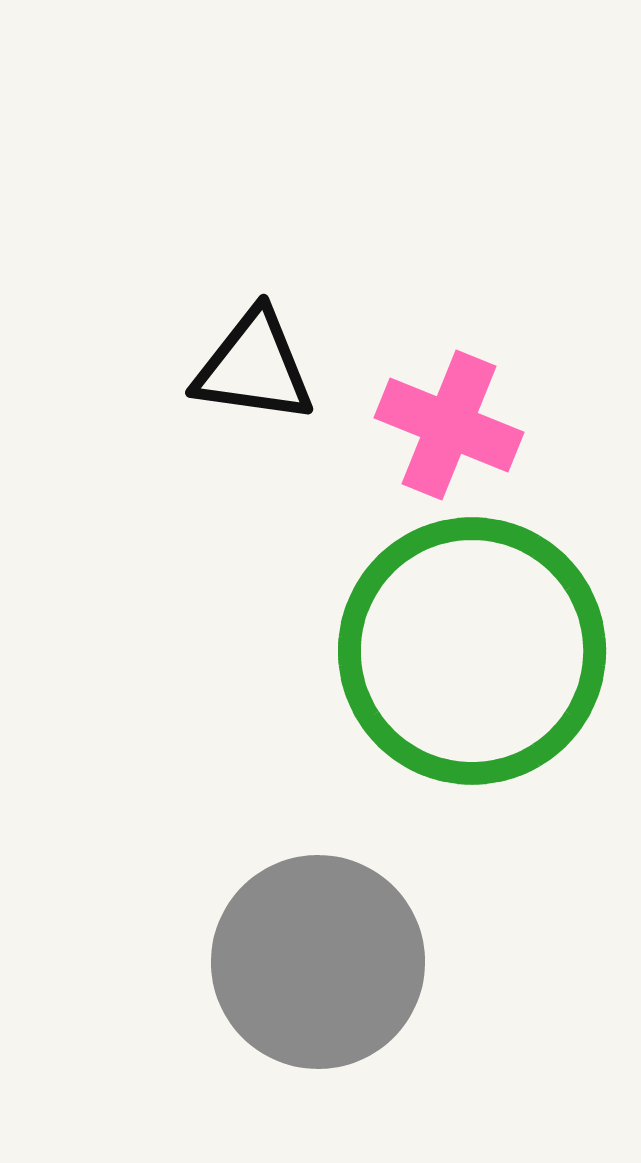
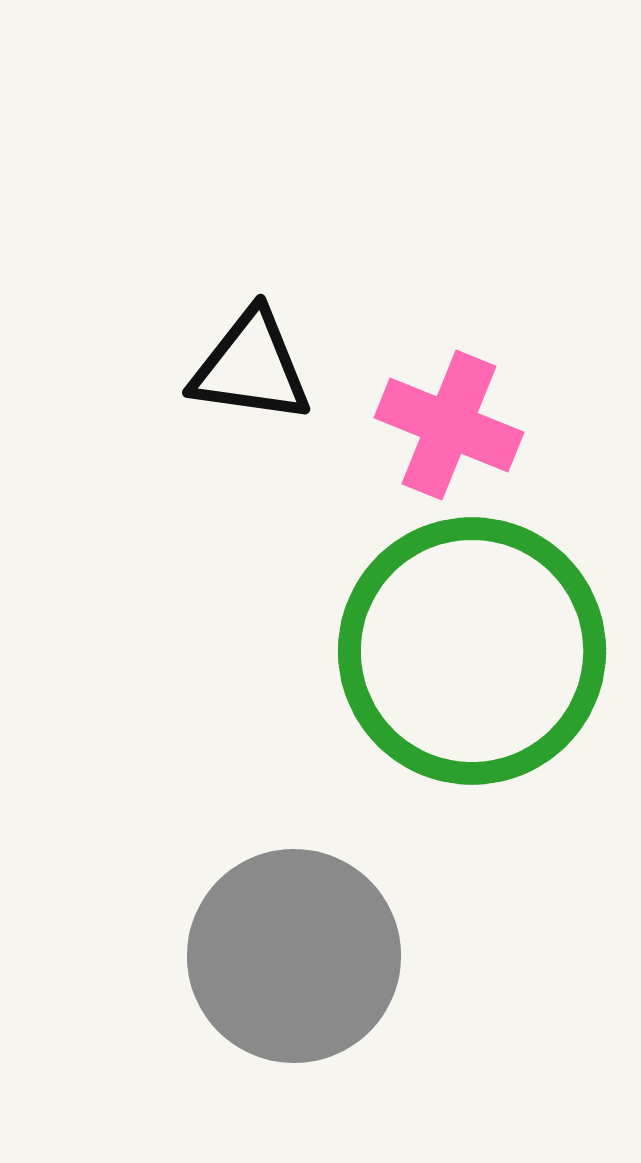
black triangle: moved 3 px left
gray circle: moved 24 px left, 6 px up
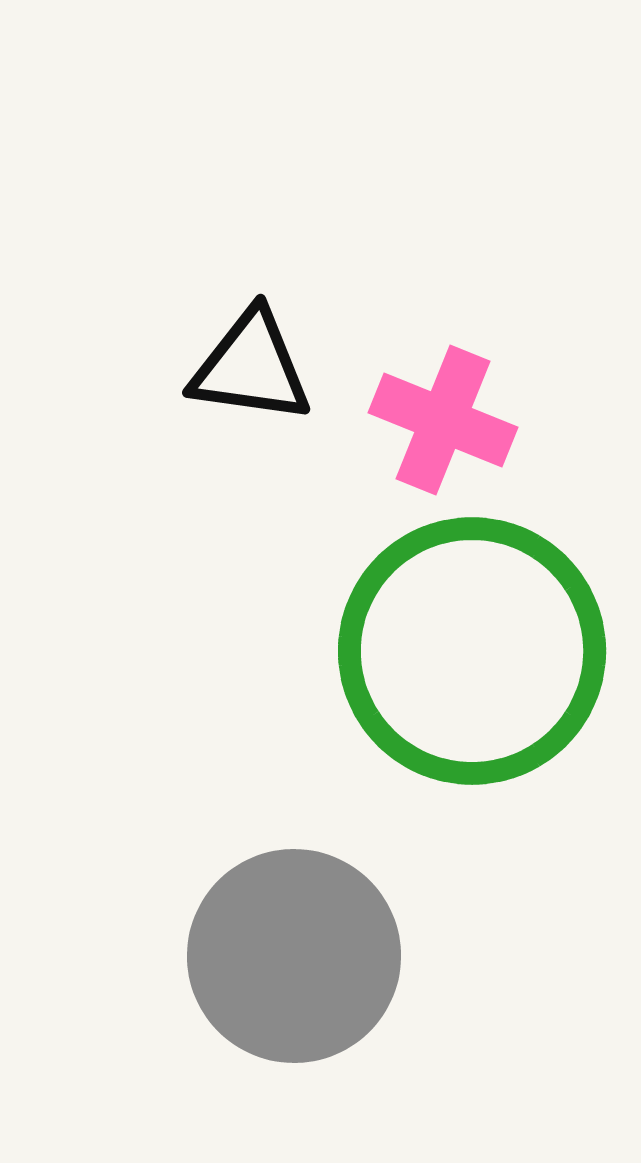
pink cross: moved 6 px left, 5 px up
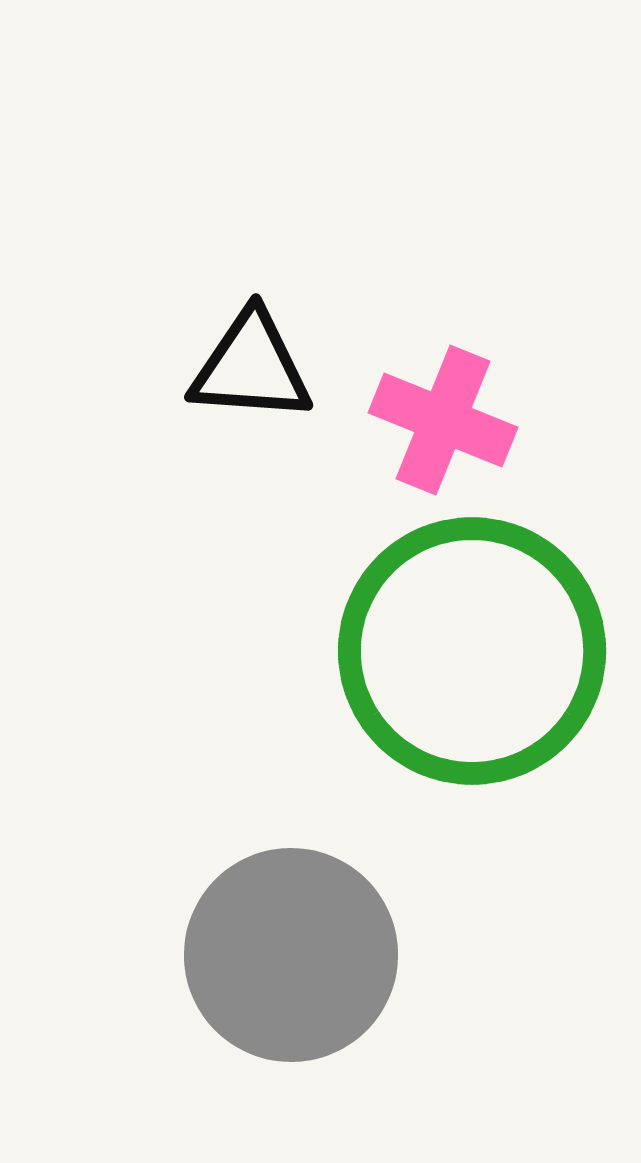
black triangle: rotated 4 degrees counterclockwise
gray circle: moved 3 px left, 1 px up
